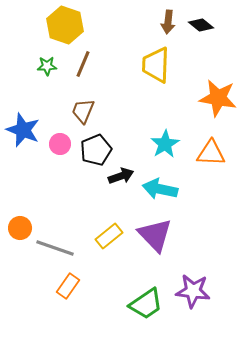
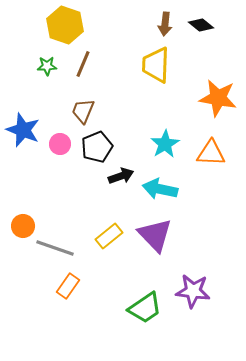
brown arrow: moved 3 px left, 2 px down
black pentagon: moved 1 px right, 3 px up
orange circle: moved 3 px right, 2 px up
green trapezoid: moved 1 px left, 4 px down
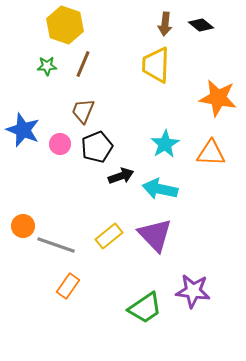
gray line: moved 1 px right, 3 px up
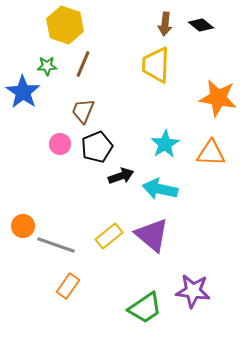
blue star: moved 38 px up; rotated 12 degrees clockwise
purple triangle: moved 3 px left; rotated 6 degrees counterclockwise
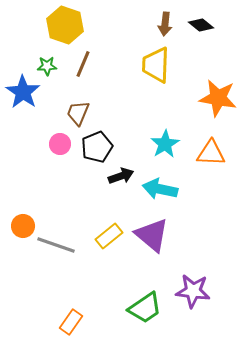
brown trapezoid: moved 5 px left, 2 px down
orange rectangle: moved 3 px right, 36 px down
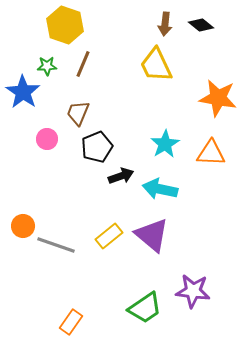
yellow trapezoid: rotated 27 degrees counterclockwise
pink circle: moved 13 px left, 5 px up
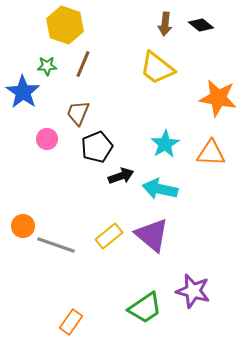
yellow trapezoid: moved 1 px right, 3 px down; rotated 27 degrees counterclockwise
purple star: rotated 8 degrees clockwise
